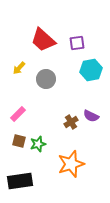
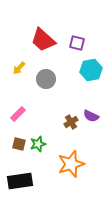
purple square: rotated 21 degrees clockwise
brown square: moved 3 px down
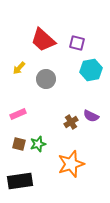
pink rectangle: rotated 21 degrees clockwise
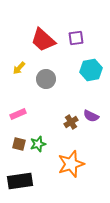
purple square: moved 1 px left, 5 px up; rotated 21 degrees counterclockwise
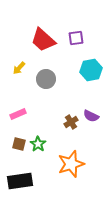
green star: rotated 21 degrees counterclockwise
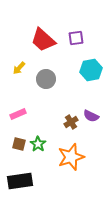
orange star: moved 7 px up
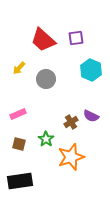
cyan hexagon: rotated 25 degrees counterclockwise
green star: moved 8 px right, 5 px up
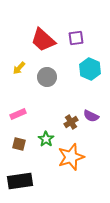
cyan hexagon: moved 1 px left, 1 px up
gray circle: moved 1 px right, 2 px up
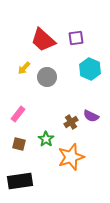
yellow arrow: moved 5 px right
pink rectangle: rotated 28 degrees counterclockwise
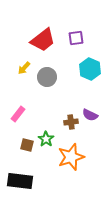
red trapezoid: rotated 80 degrees counterclockwise
purple semicircle: moved 1 px left, 1 px up
brown cross: rotated 24 degrees clockwise
brown square: moved 8 px right, 1 px down
black rectangle: rotated 15 degrees clockwise
